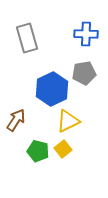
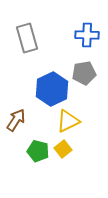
blue cross: moved 1 px right, 1 px down
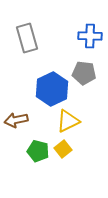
blue cross: moved 3 px right, 1 px down
gray pentagon: rotated 15 degrees clockwise
brown arrow: rotated 135 degrees counterclockwise
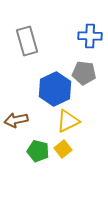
gray rectangle: moved 3 px down
blue hexagon: moved 3 px right
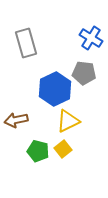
blue cross: moved 1 px right, 2 px down; rotated 30 degrees clockwise
gray rectangle: moved 1 px left, 2 px down
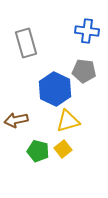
blue cross: moved 4 px left, 7 px up; rotated 25 degrees counterclockwise
gray pentagon: moved 2 px up
blue hexagon: rotated 8 degrees counterclockwise
yellow triangle: rotated 10 degrees clockwise
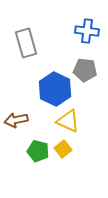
gray pentagon: moved 1 px right, 1 px up
yellow triangle: rotated 40 degrees clockwise
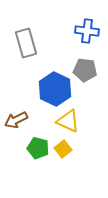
brown arrow: rotated 15 degrees counterclockwise
green pentagon: moved 3 px up
